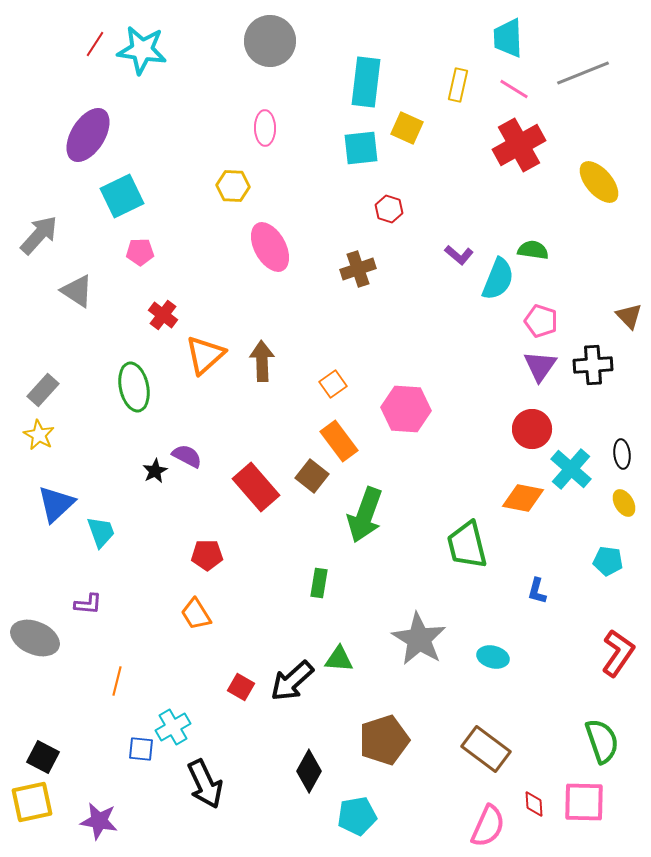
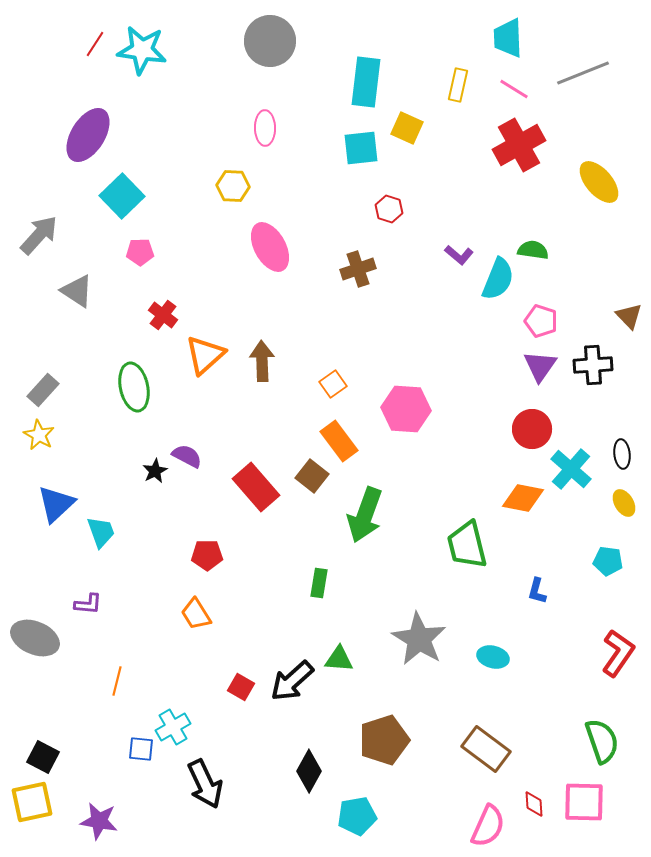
cyan square at (122, 196): rotated 18 degrees counterclockwise
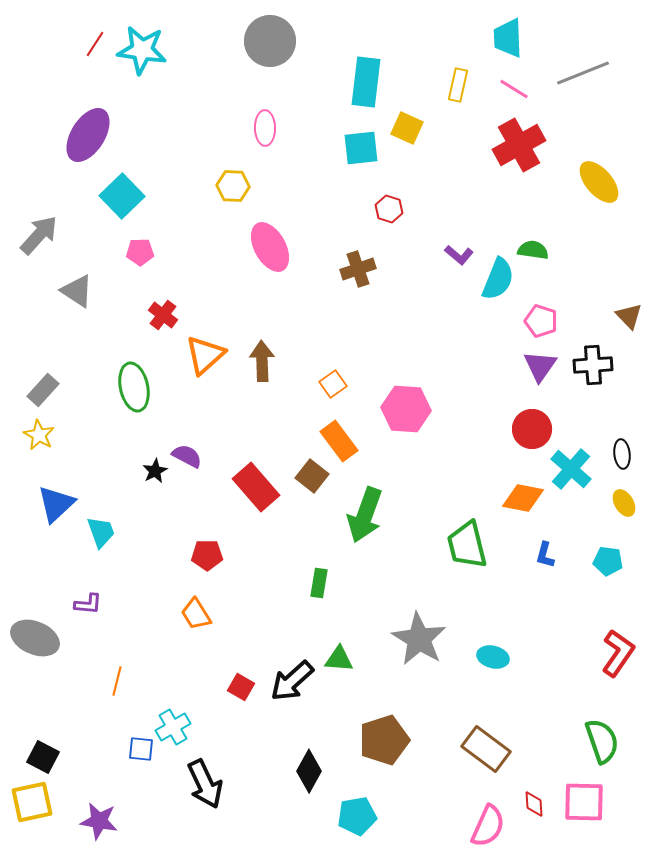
blue L-shape at (537, 591): moved 8 px right, 36 px up
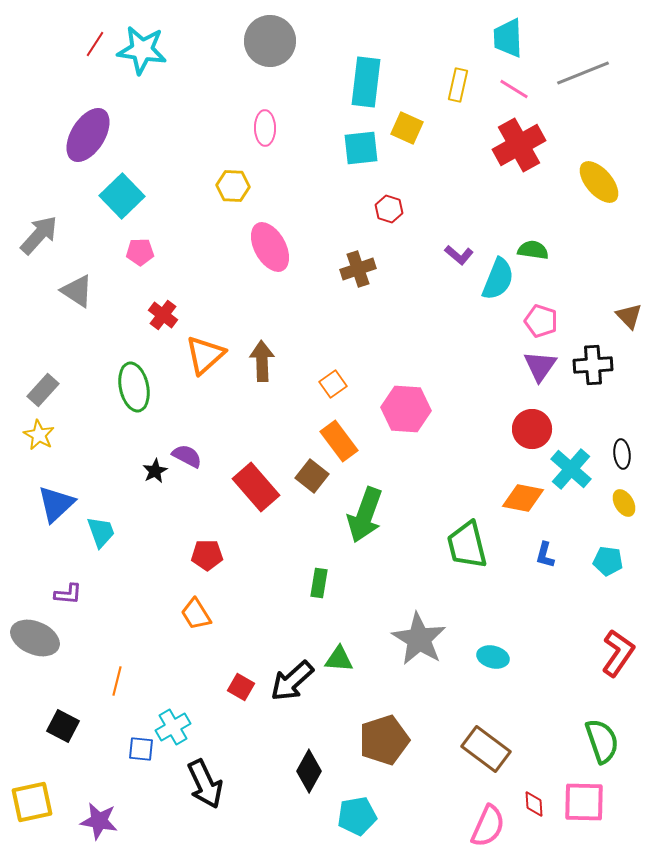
purple L-shape at (88, 604): moved 20 px left, 10 px up
black square at (43, 757): moved 20 px right, 31 px up
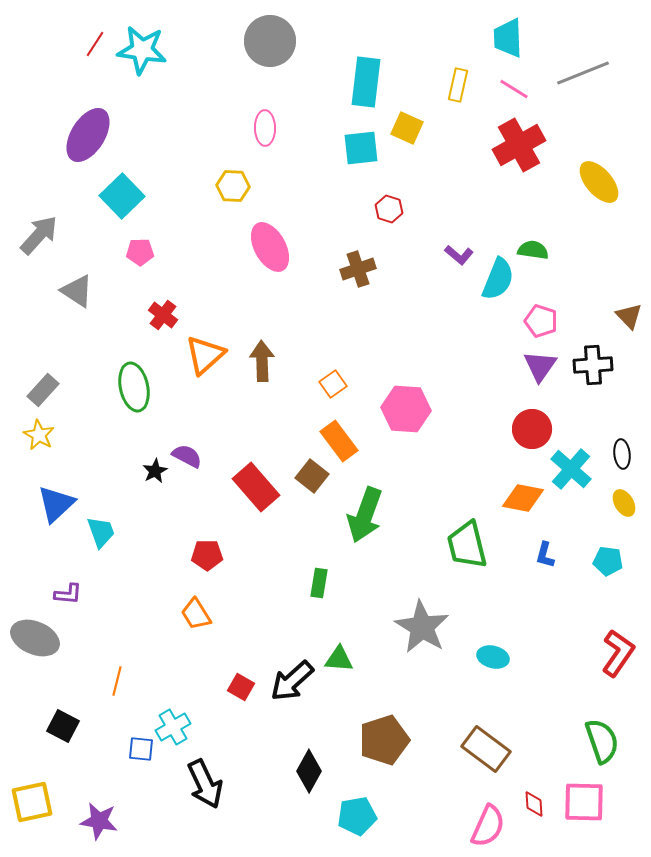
gray star at (419, 639): moved 3 px right, 12 px up
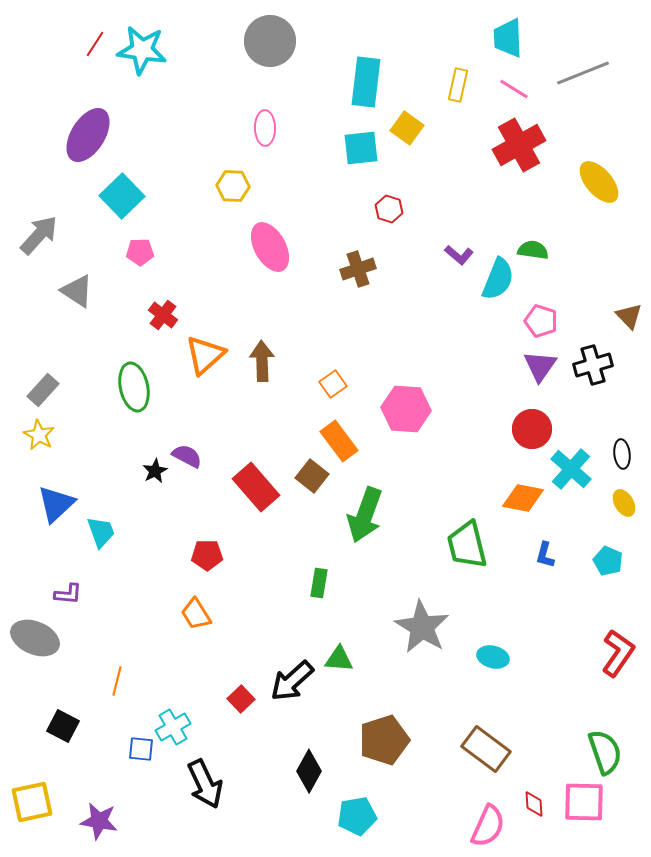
yellow square at (407, 128): rotated 12 degrees clockwise
black cross at (593, 365): rotated 12 degrees counterclockwise
cyan pentagon at (608, 561): rotated 16 degrees clockwise
red square at (241, 687): moved 12 px down; rotated 16 degrees clockwise
green semicircle at (602, 741): moved 3 px right, 11 px down
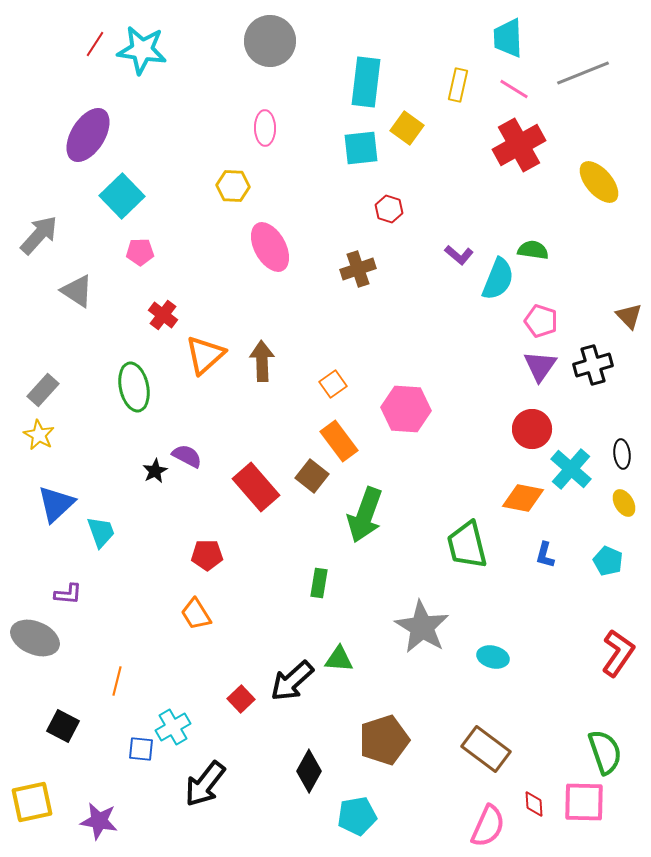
black arrow at (205, 784): rotated 63 degrees clockwise
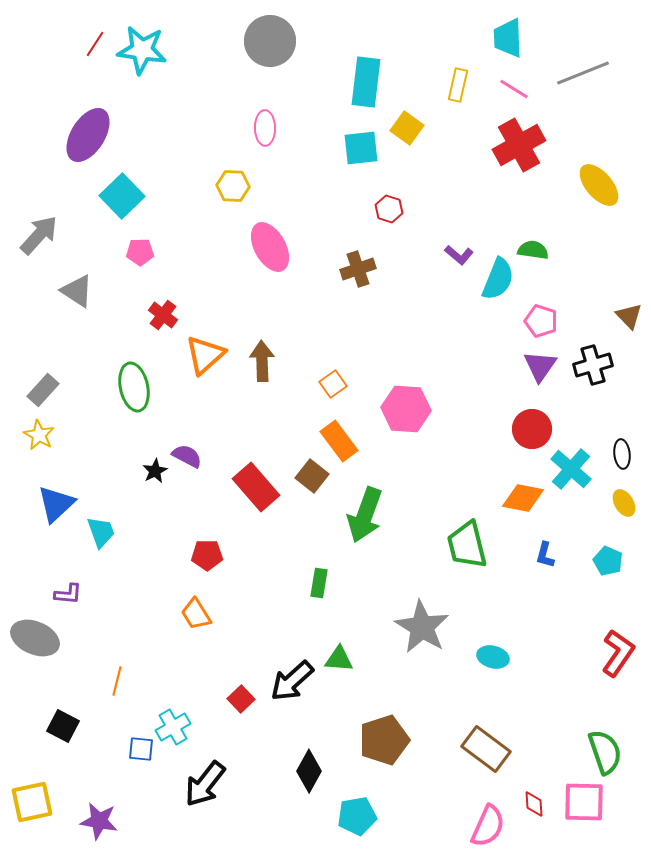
yellow ellipse at (599, 182): moved 3 px down
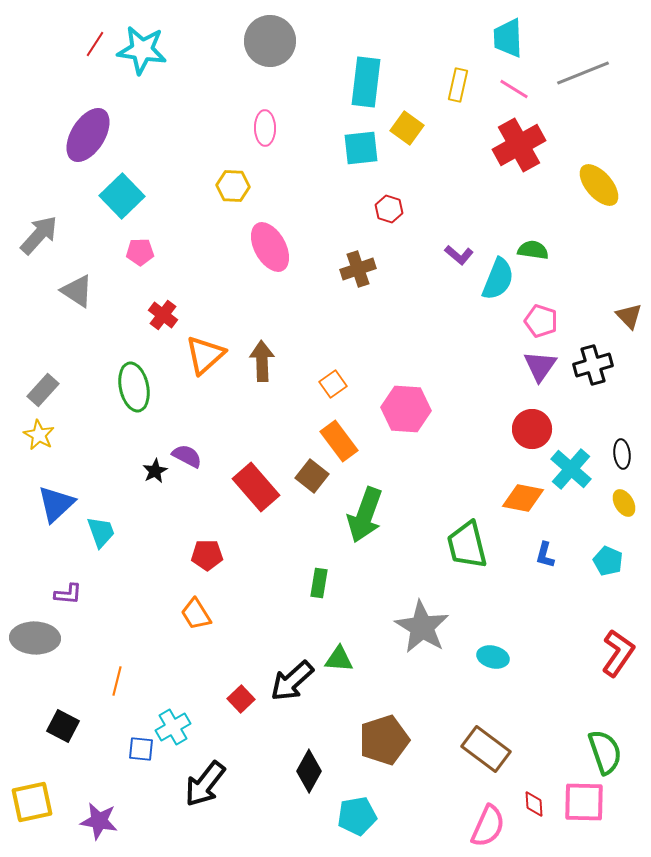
gray ellipse at (35, 638): rotated 21 degrees counterclockwise
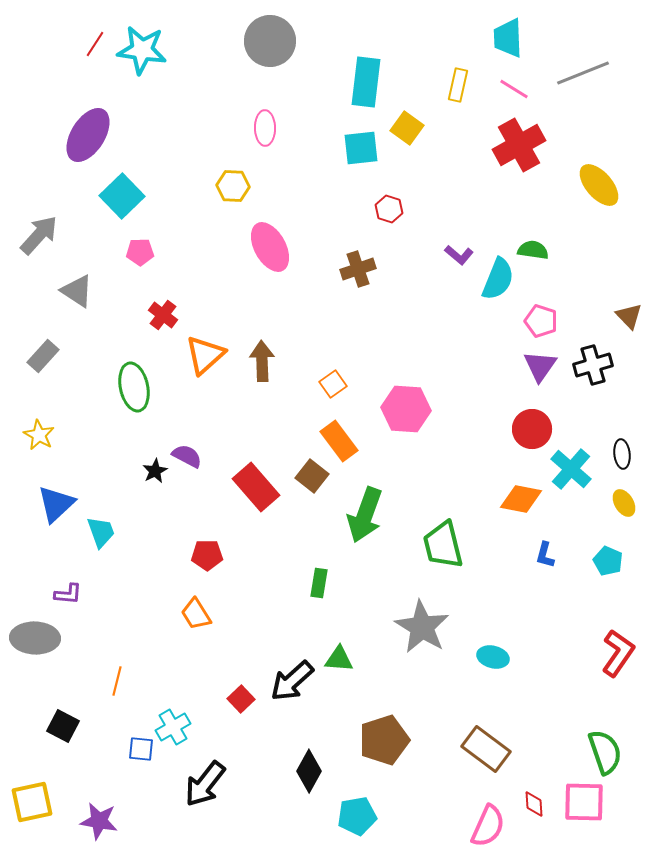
gray rectangle at (43, 390): moved 34 px up
orange diamond at (523, 498): moved 2 px left, 1 px down
green trapezoid at (467, 545): moved 24 px left
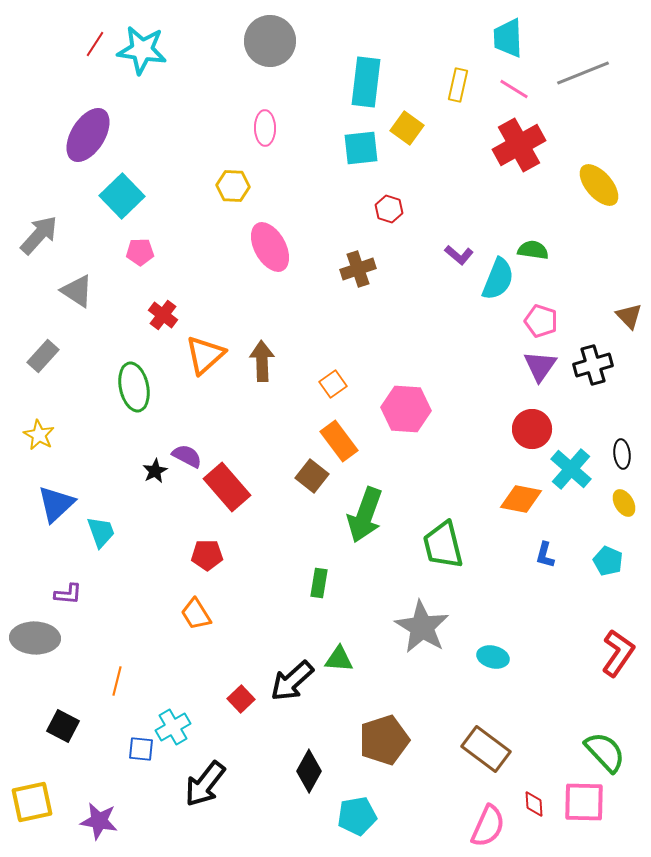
red rectangle at (256, 487): moved 29 px left
green semicircle at (605, 752): rotated 24 degrees counterclockwise
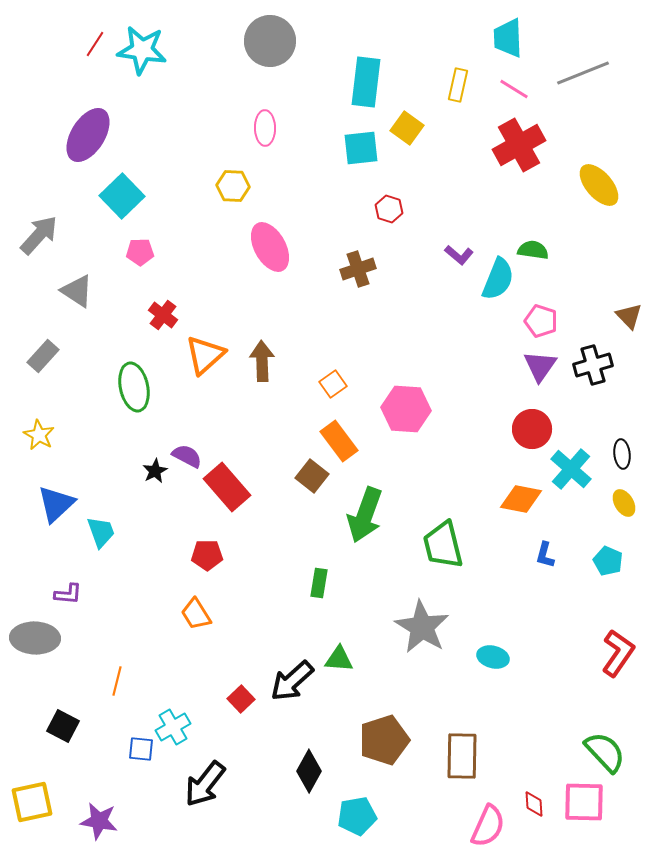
brown rectangle at (486, 749): moved 24 px left, 7 px down; rotated 54 degrees clockwise
